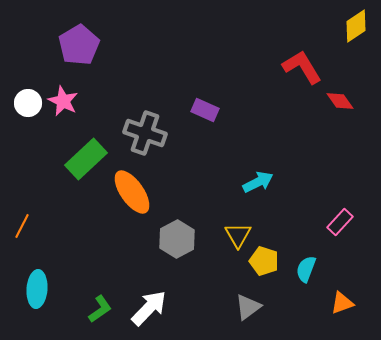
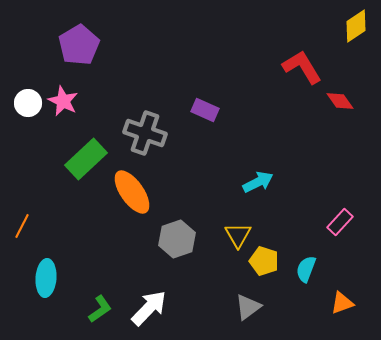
gray hexagon: rotated 9 degrees clockwise
cyan ellipse: moved 9 px right, 11 px up
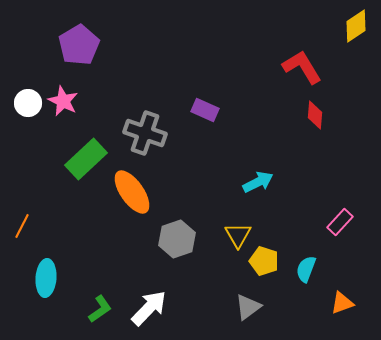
red diamond: moved 25 px left, 14 px down; rotated 40 degrees clockwise
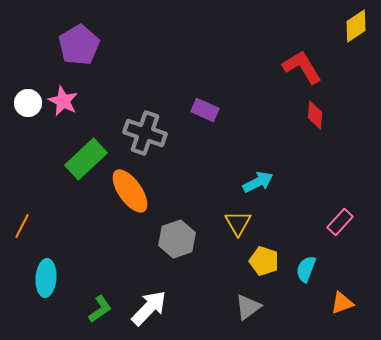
orange ellipse: moved 2 px left, 1 px up
yellow triangle: moved 12 px up
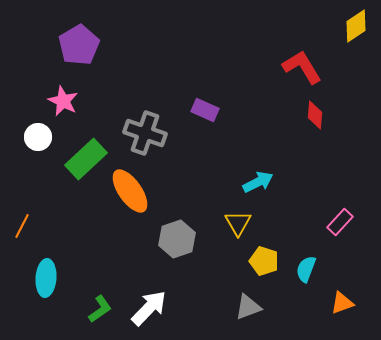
white circle: moved 10 px right, 34 px down
gray triangle: rotated 16 degrees clockwise
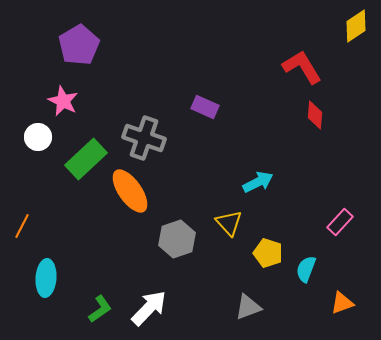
purple rectangle: moved 3 px up
gray cross: moved 1 px left, 5 px down
yellow triangle: moved 9 px left; rotated 12 degrees counterclockwise
yellow pentagon: moved 4 px right, 8 px up
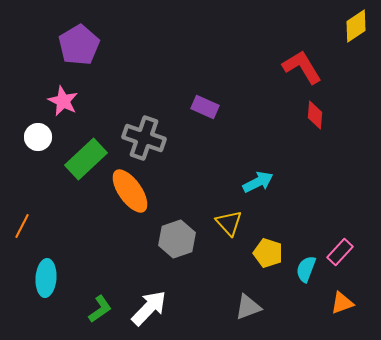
pink rectangle: moved 30 px down
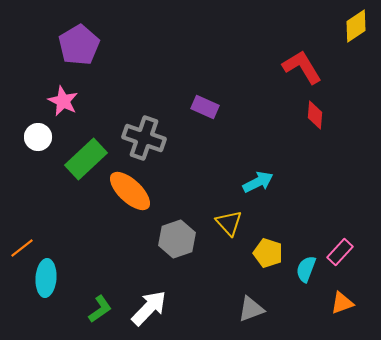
orange ellipse: rotated 12 degrees counterclockwise
orange line: moved 22 px down; rotated 25 degrees clockwise
gray triangle: moved 3 px right, 2 px down
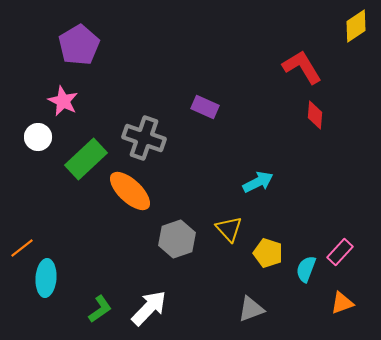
yellow triangle: moved 6 px down
